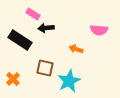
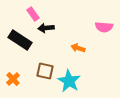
pink rectangle: rotated 24 degrees clockwise
pink semicircle: moved 5 px right, 3 px up
orange arrow: moved 2 px right, 1 px up
brown square: moved 3 px down
cyan star: rotated 15 degrees counterclockwise
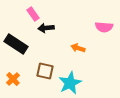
black rectangle: moved 4 px left, 4 px down
cyan star: moved 1 px right, 2 px down; rotated 15 degrees clockwise
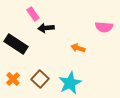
brown square: moved 5 px left, 8 px down; rotated 30 degrees clockwise
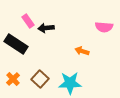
pink rectangle: moved 5 px left, 7 px down
orange arrow: moved 4 px right, 3 px down
cyan star: rotated 25 degrees clockwise
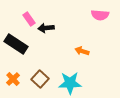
pink rectangle: moved 1 px right, 2 px up
pink semicircle: moved 4 px left, 12 px up
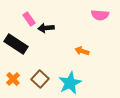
cyan star: rotated 25 degrees counterclockwise
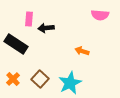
pink rectangle: rotated 40 degrees clockwise
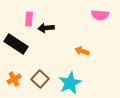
orange cross: moved 1 px right; rotated 16 degrees clockwise
